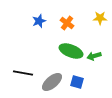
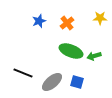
orange cross: rotated 16 degrees clockwise
black line: rotated 12 degrees clockwise
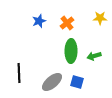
green ellipse: rotated 70 degrees clockwise
black line: moved 4 px left; rotated 66 degrees clockwise
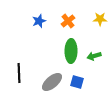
yellow star: moved 1 px down
orange cross: moved 1 px right, 2 px up
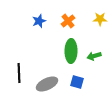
gray ellipse: moved 5 px left, 2 px down; rotated 15 degrees clockwise
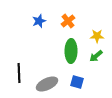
yellow star: moved 3 px left, 17 px down
green arrow: moved 2 px right; rotated 24 degrees counterclockwise
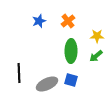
blue square: moved 6 px left, 2 px up
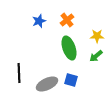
orange cross: moved 1 px left, 1 px up
green ellipse: moved 2 px left, 3 px up; rotated 20 degrees counterclockwise
